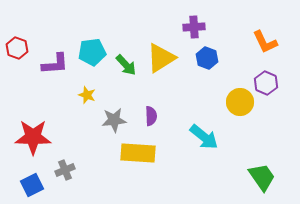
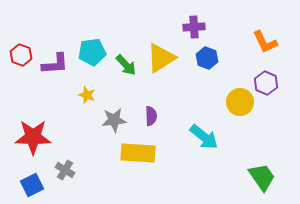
red hexagon: moved 4 px right, 7 px down
gray cross: rotated 36 degrees counterclockwise
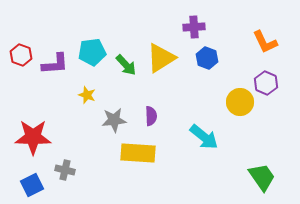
gray cross: rotated 18 degrees counterclockwise
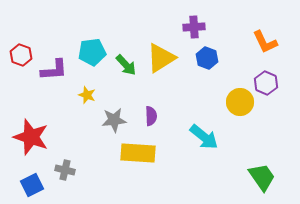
purple L-shape: moved 1 px left, 6 px down
red star: moved 2 px left; rotated 18 degrees clockwise
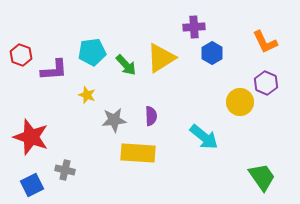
blue hexagon: moved 5 px right, 5 px up; rotated 10 degrees clockwise
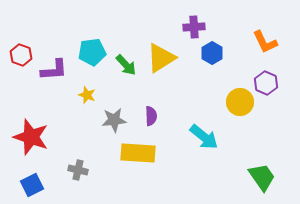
gray cross: moved 13 px right
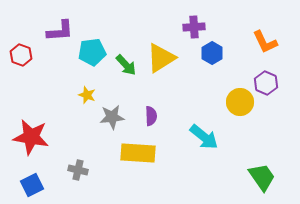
purple L-shape: moved 6 px right, 39 px up
gray star: moved 2 px left, 3 px up
red star: rotated 9 degrees counterclockwise
